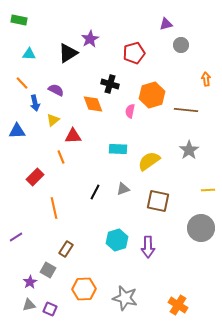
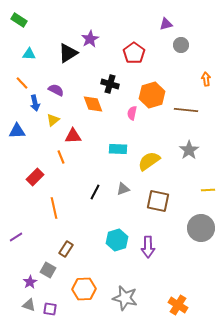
green rectangle at (19, 20): rotated 21 degrees clockwise
red pentagon at (134, 53): rotated 20 degrees counterclockwise
pink semicircle at (130, 111): moved 2 px right, 2 px down
gray triangle at (29, 305): rotated 32 degrees clockwise
purple square at (50, 309): rotated 16 degrees counterclockwise
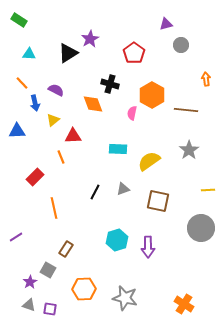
orange hexagon at (152, 95): rotated 15 degrees counterclockwise
orange cross at (178, 305): moved 6 px right, 1 px up
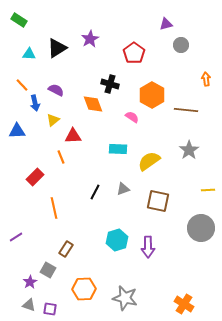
black triangle at (68, 53): moved 11 px left, 5 px up
orange line at (22, 83): moved 2 px down
pink semicircle at (132, 113): moved 4 px down; rotated 112 degrees clockwise
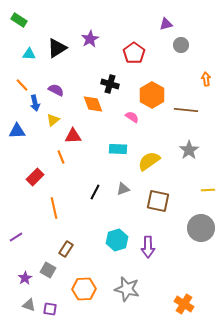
purple star at (30, 282): moved 5 px left, 4 px up
gray star at (125, 298): moved 2 px right, 9 px up
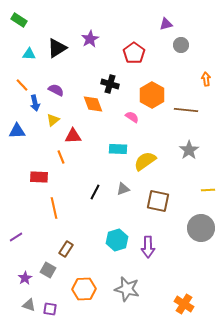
yellow semicircle at (149, 161): moved 4 px left
red rectangle at (35, 177): moved 4 px right; rotated 48 degrees clockwise
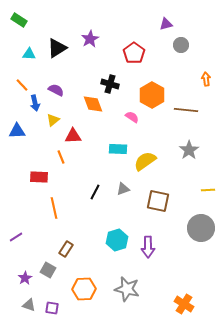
purple square at (50, 309): moved 2 px right, 1 px up
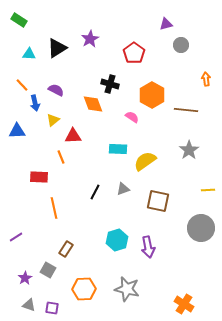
purple arrow at (148, 247): rotated 10 degrees counterclockwise
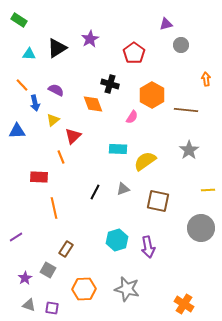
pink semicircle at (132, 117): rotated 88 degrees clockwise
red triangle at (73, 136): rotated 42 degrees counterclockwise
